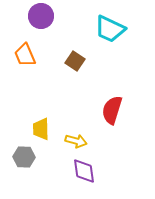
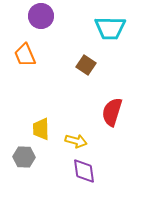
cyan trapezoid: moved 1 px up; rotated 24 degrees counterclockwise
brown square: moved 11 px right, 4 px down
red semicircle: moved 2 px down
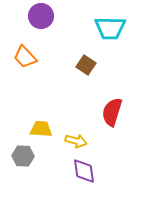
orange trapezoid: moved 2 px down; rotated 20 degrees counterclockwise
yellow trapezoid: rotated 95 degrees clockwise
gray hexagon: moved 1 px left, 1 px up
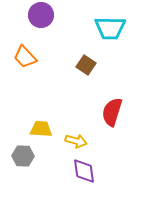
purple circle: moved 1 px up
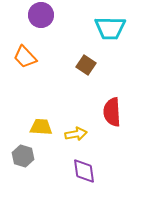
red semicircle: rotated 20 degrees counterclockwise
yellow trapezoid: moved 2 px up
yellow arrow: moved 7 px up; rotated 25 degrees counterclockwise
gray hexagon: rotated 15 degrees clockwise
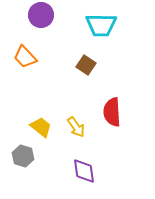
cyan trapezoid: moved 9 px left, 3 px up
yellow trapezoid: rotated 35 degrees clockwise
yellow arrow: moved 7 px up; rotated 65 degrees clockwise
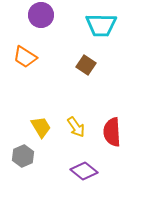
orange trapezoid: rotated 15 degrees counterclockwise
red semicircle: moved 20 px down
yellow trapezoid: rotated 20 degrees clockwise
gray hexagon: rotated 20 degrees clockwise
purple diamond: rotated 44 degrees counterclockwise
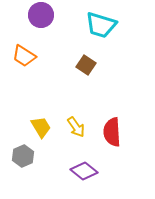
cyan trapezoid: rotated 16 degrees clockwise
orange trapezoid: moved 1 px left, 1 px up
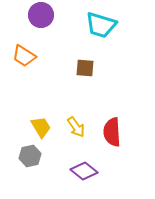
brown square: moved 1 px left, 3 px down; rotated 30 degrees counterclockwise
gray hexagon: moved 7 px right; rotated 10 degrees clockwise
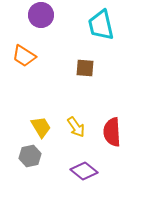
cyan trapezoid: rotated 60 degrees clockwise
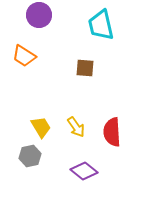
purple circle: moved 2 px left
